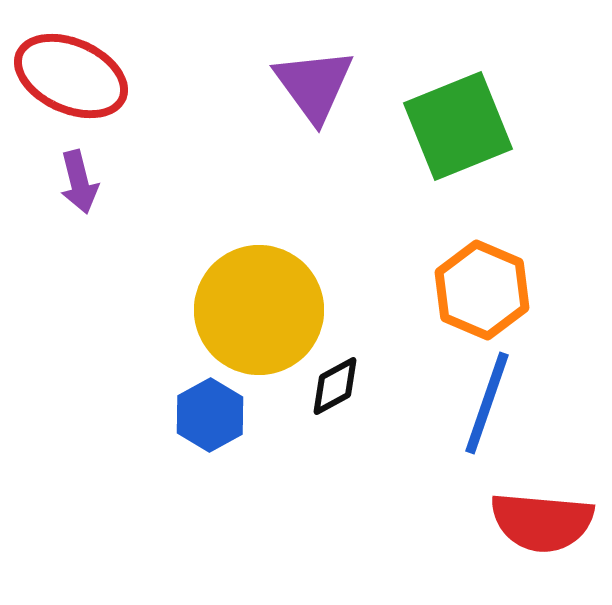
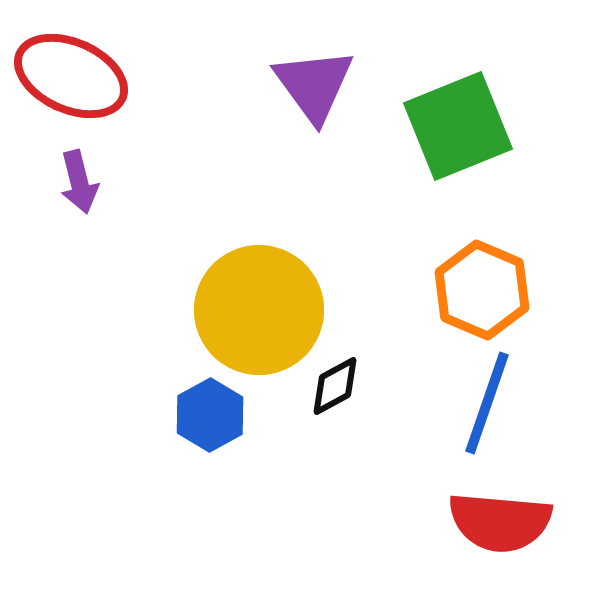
red semicircle: moved 42 px left
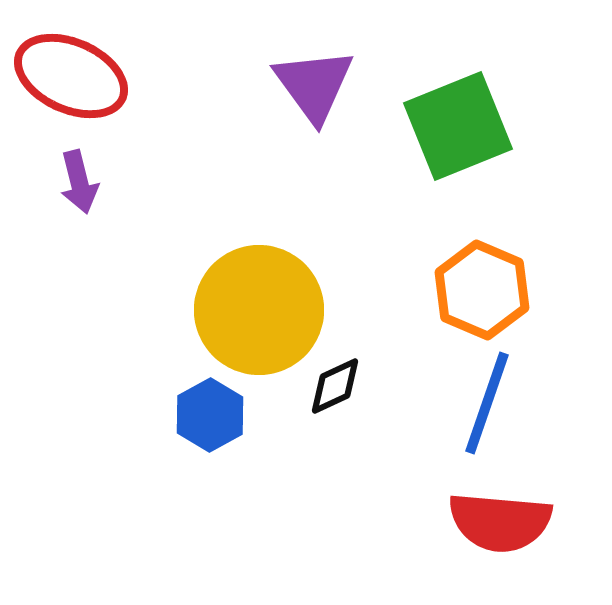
black diamond: rotated 4 degrees clockwise
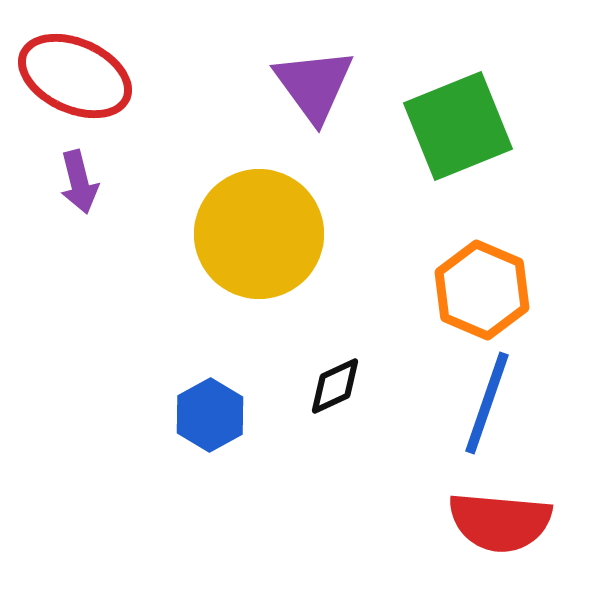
red ellipse: moved 4 px right
yellow circle: moved 76 px up
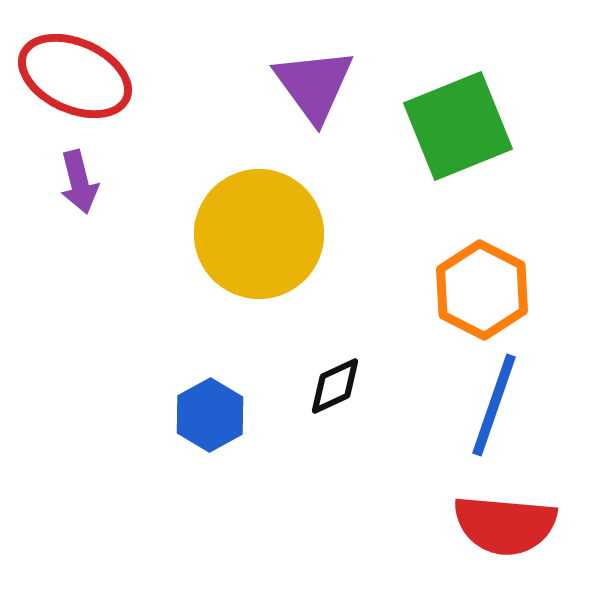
orange hexagon: rotated 4 degrees clockwise
blue line: moved 7 px right, 2 px down
red semicircle: moved 5 px right, 3 px down
